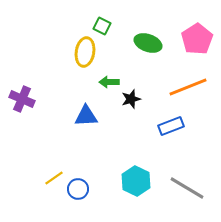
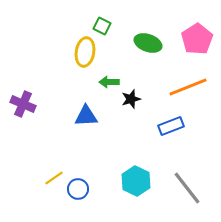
purple cross: moved 1 px right, 5 px down
gray line: rotated 21 degrees clockwise
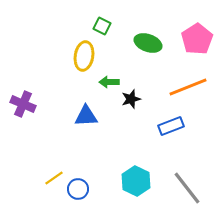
yellow ellipse: moved 1 px left, 4 px down
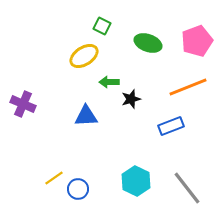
pink pentagon: moved 2 px down; rotated 12 degrees clockwise
yellow ellipse: rotated 48 degrees clockwise
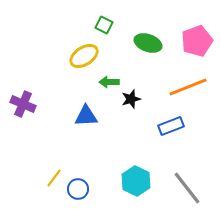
green square: moved 2 px right, 1 px up
yellow line: rotated 18 degrees counterclockwise
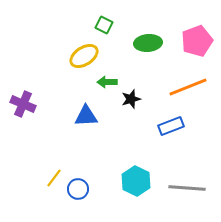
green ellipse: rotated 24 degrees counterclockwise
green arrow: moved 2 px left
gray line: rotated 48 degrees counterclockwise
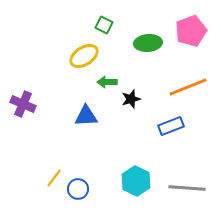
pink pentagon: moved 6 px left, 10 px up
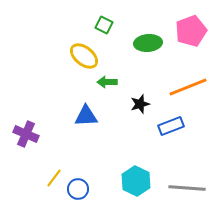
yellow ellipse: rotated 72 degrees clockwise
black star: moved 9 px right, 5 px down
purple cross: moved 3 px right, 30 px down
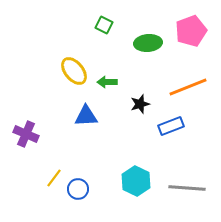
yellow ellipse: moved 10 px left, 15 px down; rotated 12 degrees clockwise
